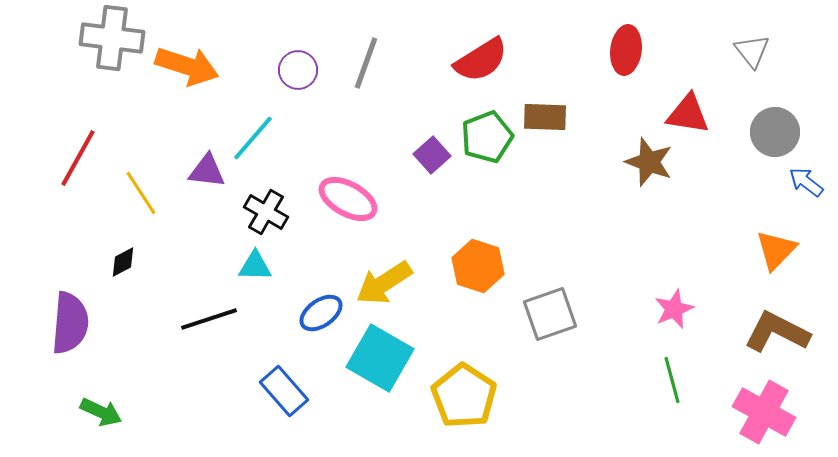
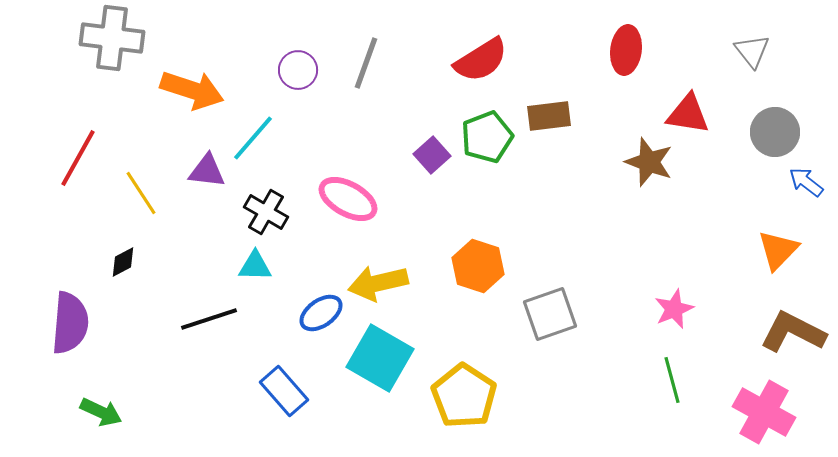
orange arrow: moved 5 px right, 24 px down
brown rectangle: moved 4 px right, 1 px up; rotated 9 degrees counterclockwise
orange triangle: moved 2 px right
yellow arrow: moved 6 px left; rotated 20 degrees clockwise
brown L-shape: moved 16 px right
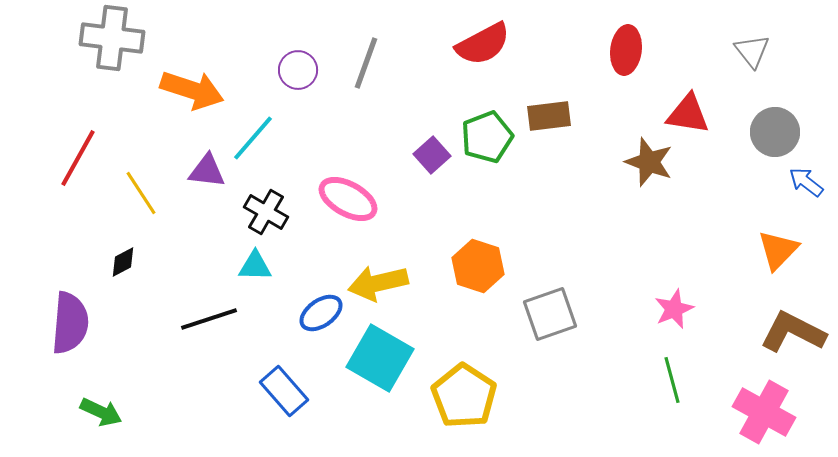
red semicircle: moved 2 px right, 16 px up; rotated 4 degrees clockwise
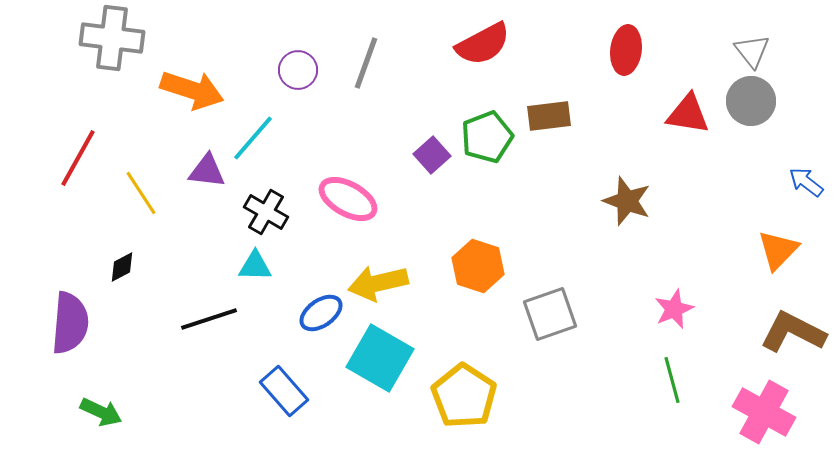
gray circle: moved 24 px left, 31 px up
brown star: moved 22 px left, 39 px down
black diamond: moved 1 px left, 5 px down
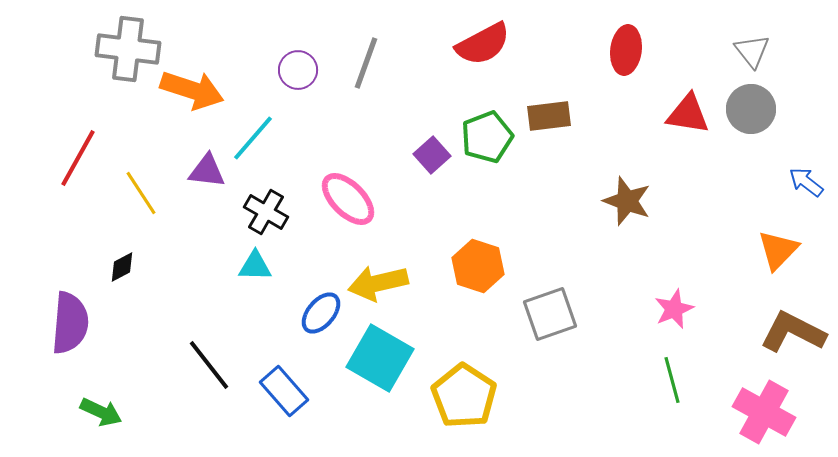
gray cross: moved 16 px right, 11 px down
gray circle: moved 8 px down
pink ellipse: rotated 16 degrees clockwise
blue ellipse: rotated 15 degrees counterclockwise
black line: moved 46 px down; rotated 70 degrees clockwise
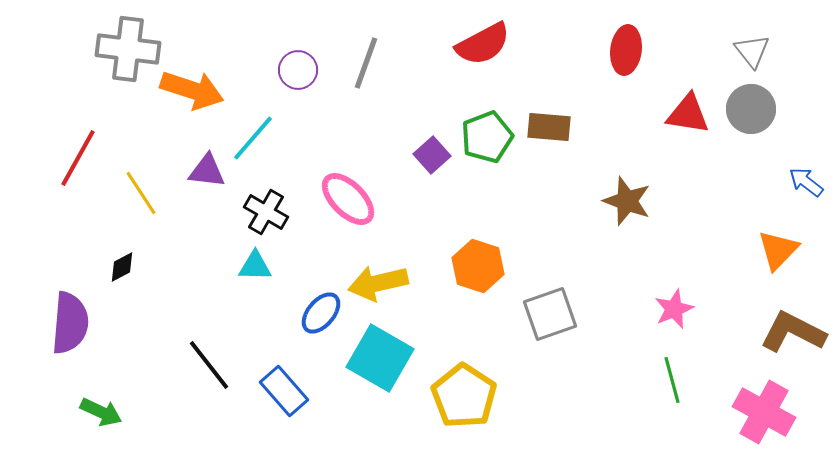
brown rectangle: moved 11 px down; rotated 12 degrees clockwise
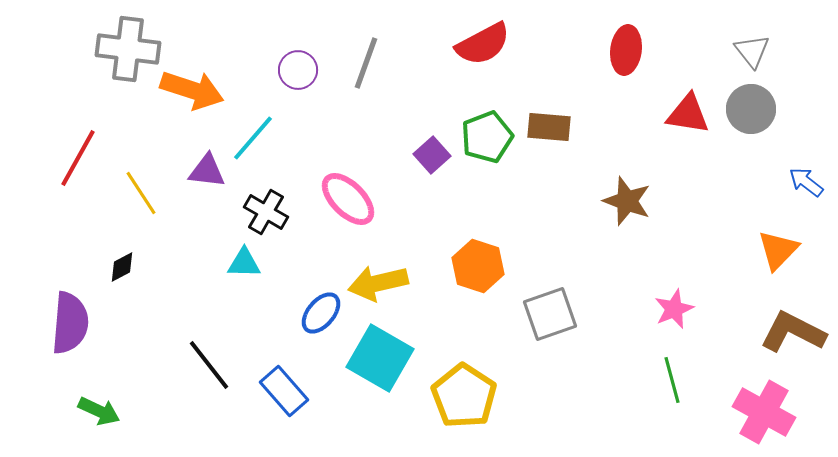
cyan triangle: moved 11 px left, 3 px up
green arrow: moved 2 px left, 1 px up
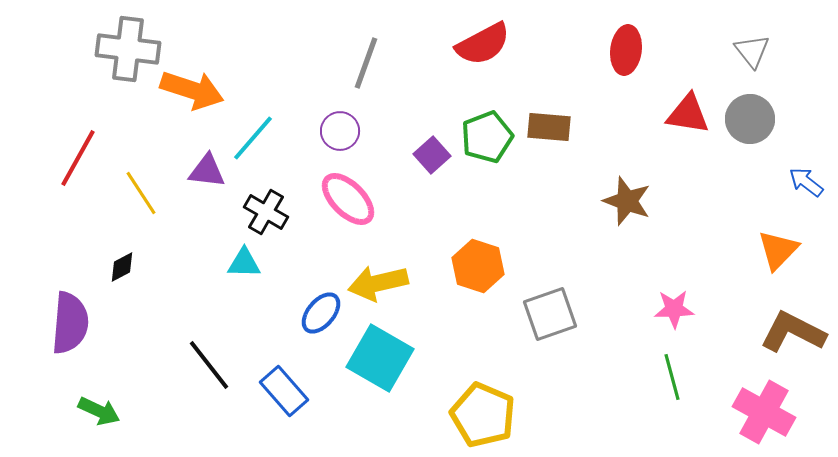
purple circle: moved 42 px right, 61 px down
gray circle: moved 1 px left, 10 px down
pink star: rotated 21 degrees clockwise
green line: moved 3 px up
yellow pentagon: moved 19 px right, 19 px down; rotated 10 degrees counterclockwise
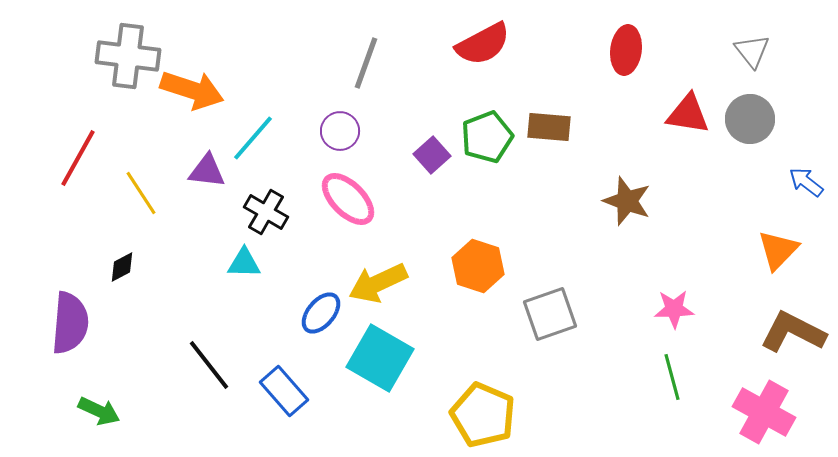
gray cross: moved 7 px down
yellow arrow: rotated 12 degrees counterclockwise
